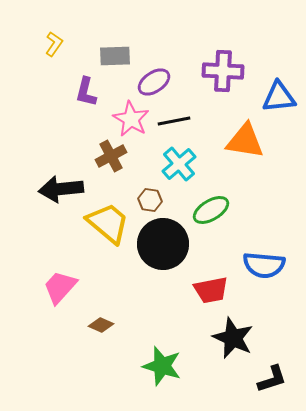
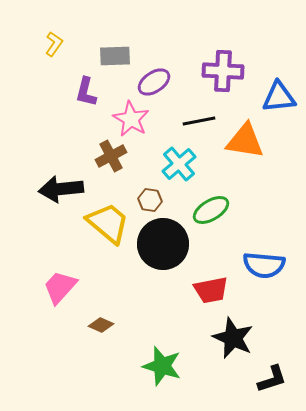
black line: moved 25 px right
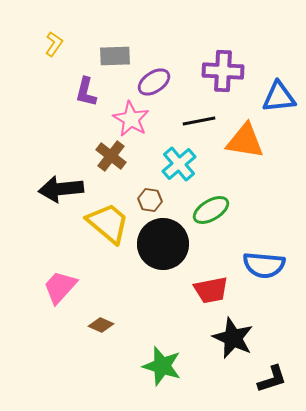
brown cross: rotated 24 degrees counterclockwise
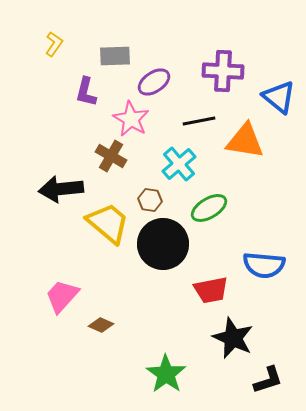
blue triangle: rotated 45 degrees clockwise
brown cross: rotated 8 degrees counterclockwise
green ellipse: moved 2 px left, 2 px up
pink trapezoid: moved 2 px right, 9 px down
green star: moved 4 px right, 8 px down; rotated 18 degrees clockwise
black L-shape: moved 4 px left, 1 px down
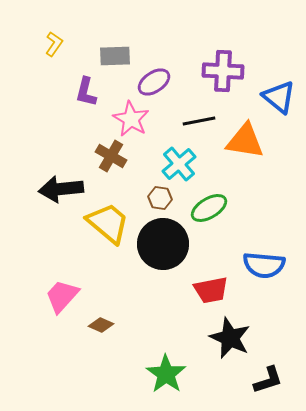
brown hexagon: moved 10 px right, 2 px up
black star: moved 3 px left
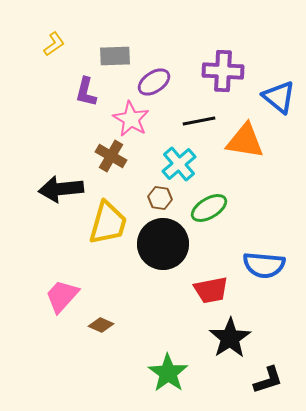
yellow L-shape: rotated 20 degrees clockwise
yellow trapezoid: rotated 66 degrees clockwise
black star: rotated 15 degrees clockwise
green star: moved 2 px right, 1 px up
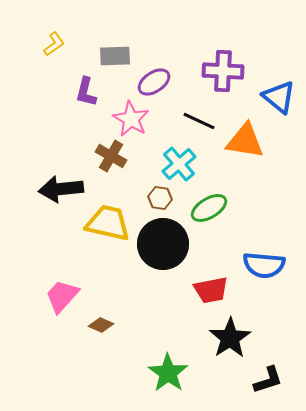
black line: rotated 36 degrees clockwise
yellow trapezoid: rotated 93 degrees counterclockwise
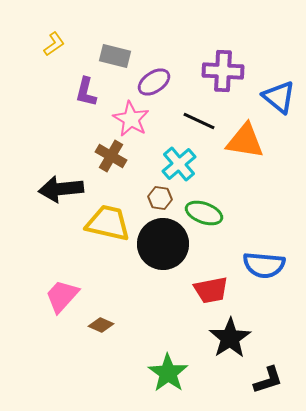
gray rectangle: rotated 16 degrees clockwise
green ellipse: moved 5 px left, 5 px down; rotated 51 degrees clockwise
